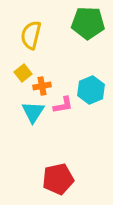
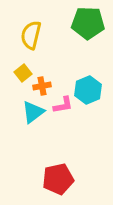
cyan hexagon: moved 3 px left
cyan triangle: rotated 20 degrees clockwise
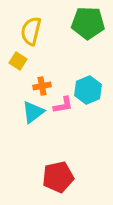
yellow semicircle: moved 4 px up
yellow square: moved 5 px left, 12 px up; rotated 18 degrees counterclockwise
red pentagon: moved 2 px up
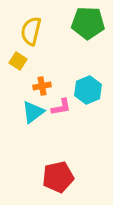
pink L-shape: moved 2 px left, 2 px down
